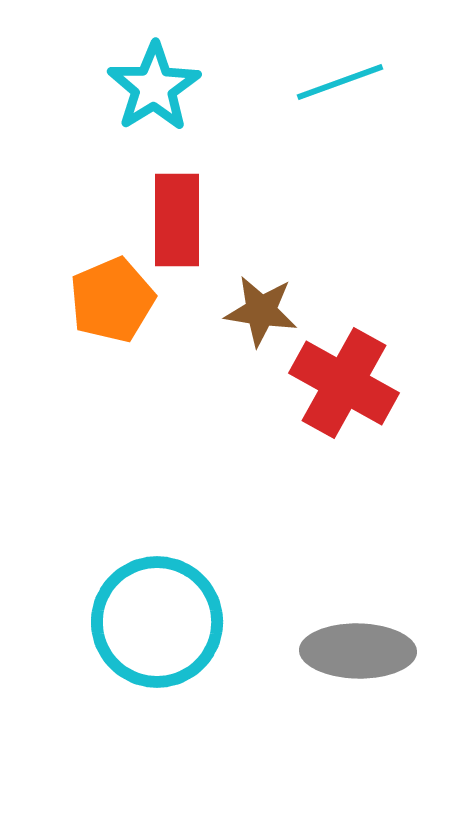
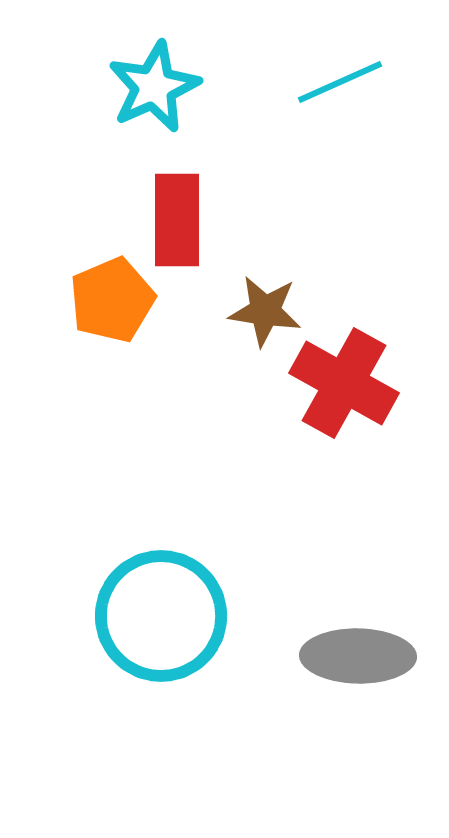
cyan line: rotated 4 degrees counterclockwise
cyan star: rotated 8 degrees clockwise
brown star: moved 4 px right
cyan circle: moved 4 px right, 6 px up
gray ellipse: moved 5 px down
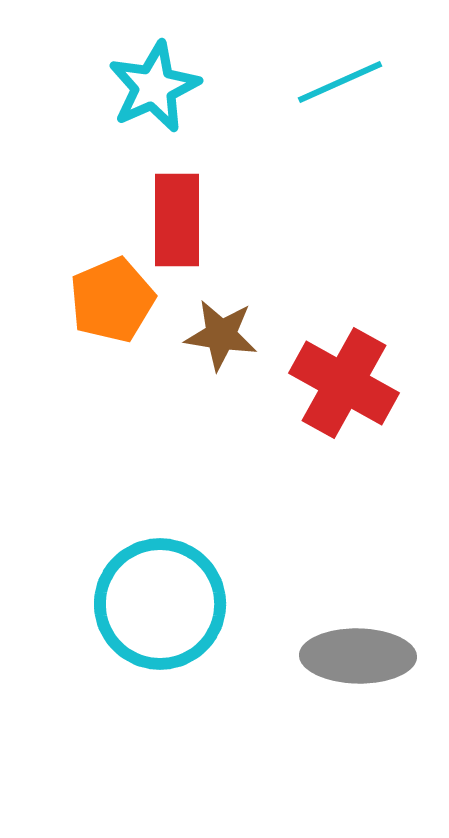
brown star: moved 44 px left, 24 px down
cyan circle: moved 1 px left, 12 px up
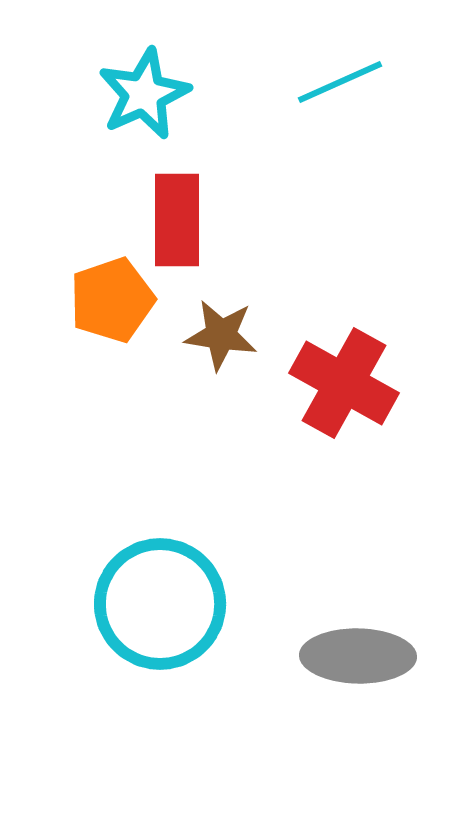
cyan star: moved 10 px left, 7 px down
orange pentagon: rotated 4 degrees clockwise
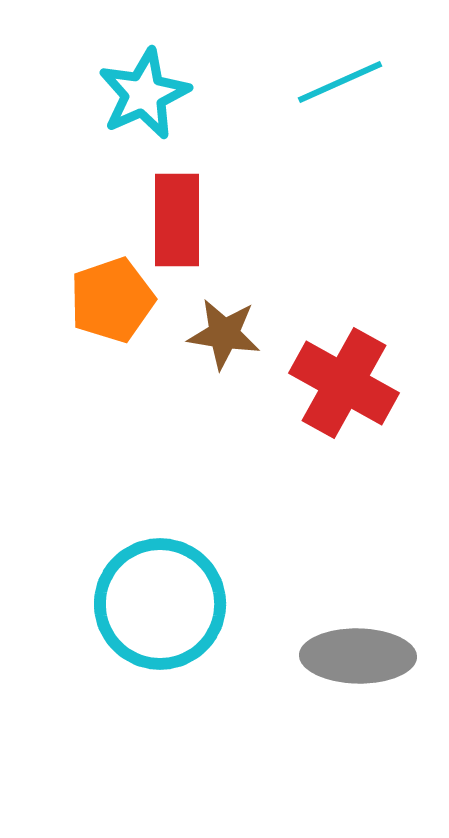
brown star: moved 3 px right, 1 px up
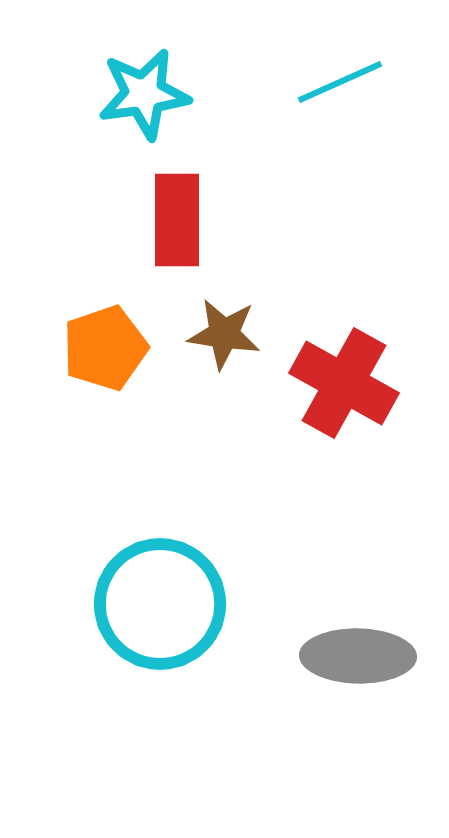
cyan star: rotated 16 degrees clockwise
orange pentagon: moved 7 px left, 48 px down
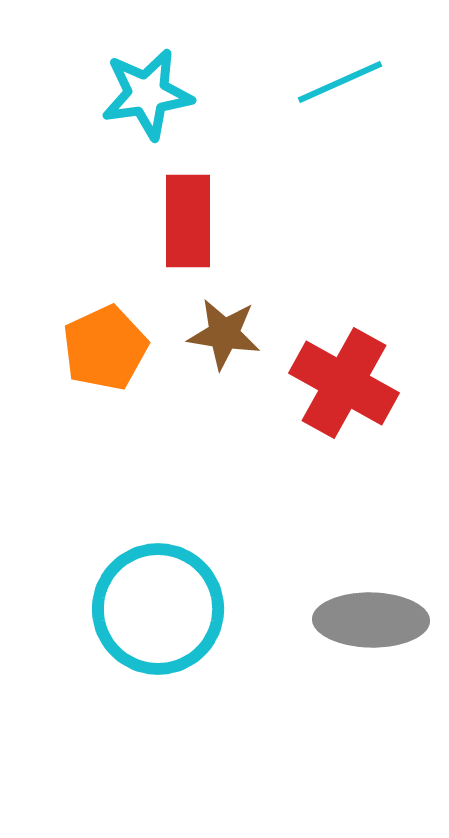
cyan star: moved 3 px right
red rectangle: moved 11 px right, 1 px down
orange pentagon: rotated 6 degrees counterclockwise
cyan circle: moved 2 px left, 5 px down
gray ellipse: moved 13 px right, 36 px up
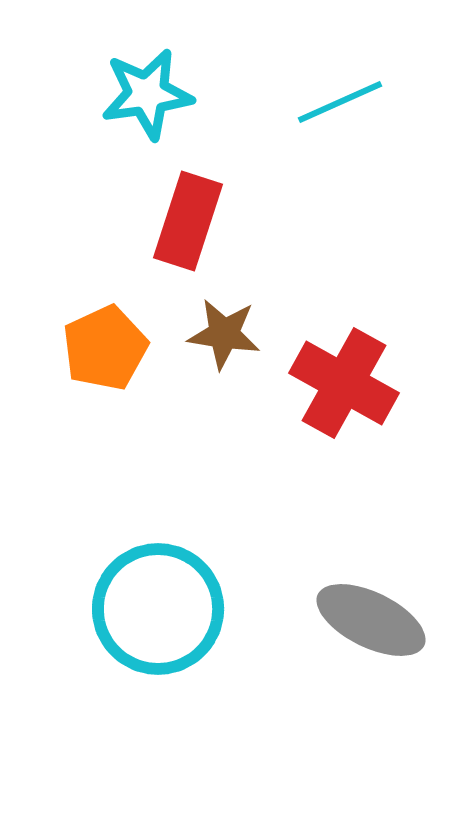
cyan line: moved 20 px down
red rectangle: rotated 18 degrees clockwise
gray ellipse: rotated 25 degrees clockwise
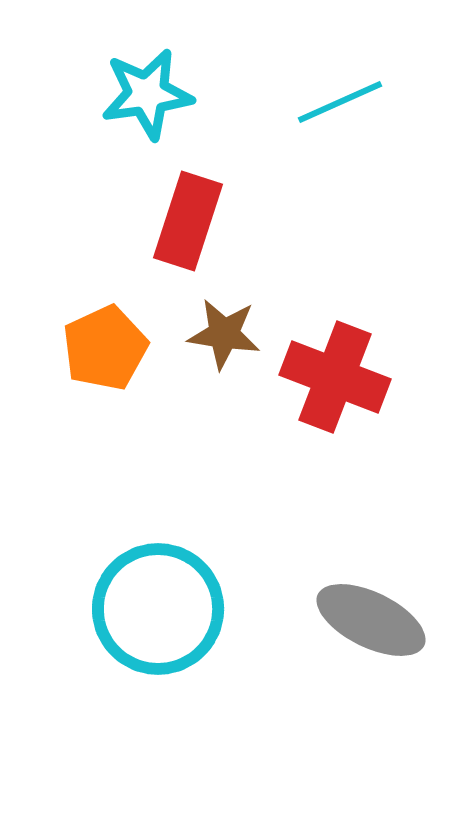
red cross: moved 9 px left, 6 px up; rotated 8 degrees counterclockwise
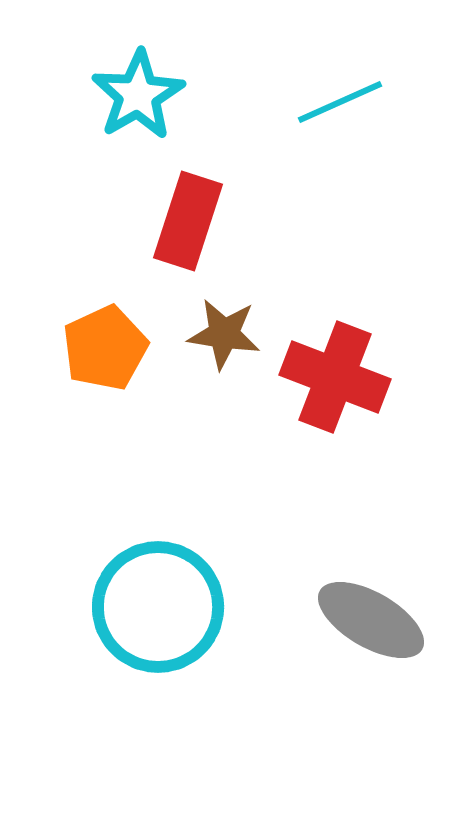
cyan star: moved 9 px left, 1 px down; rotated 22 degrees counterclockwise
cyan circle: moved 2 px up
gray ellipse: rotated 4 degrees clockwise
